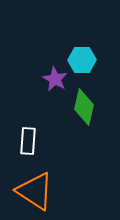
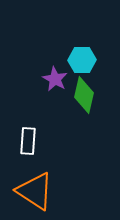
green diamond: moved 12 px up
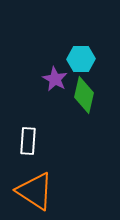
cyan hexagon: moved 1 px left, 1 px up
